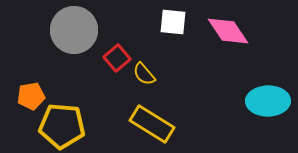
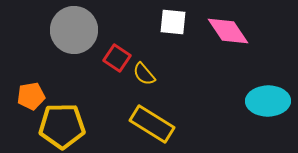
red square: rotated 16 degrees counterclockwise
yellow pentagon: rotated 6 degrees counterclockwise
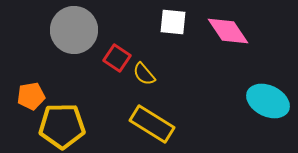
cyan ellipse: rotated 27 degrees clockwise
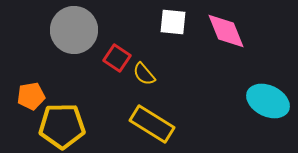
pink diamond: moved 2 px left; rotated 12 degrees clockwise
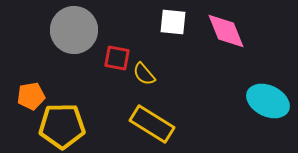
red square: rotated 24 degrees counterclockwise
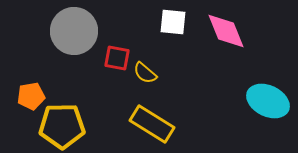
gray circle: moved 1 px down
yellow semicircle: moved 1 px right, 1 px up; rotated 10 degrees counterclockwise
